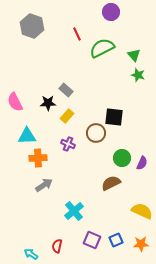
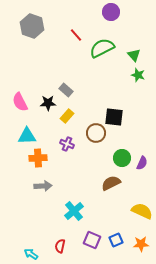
red line: moved 1 px left, 1 px down; rotated 16 degrees counterclockwise
pink semicircle: moved 5 px right
purple cross: moved 1 px left
gray arrow: moved 1 px left, 1 px down; rotated 30 degrees clockwise
red semicircle: moved 3 px right
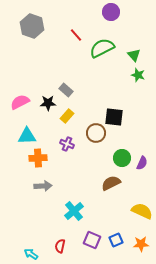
pink semicircle: rotated 90 degrees clockwise
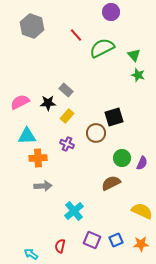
black square: rotated 24 degrees counterclockwise
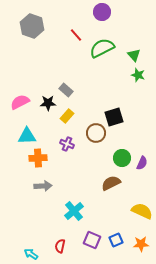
purple circle: moved 9 px left
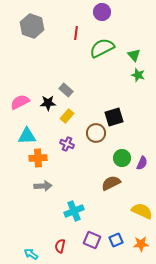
red line: moved 2 px up; rotated 48 degrees clockwise
cyan cross: rotated 18 degrees clockwise
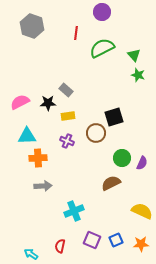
yellow rectangle: moved 1 px right; rotated 40 degrees clockwise
purple cross: moved 3 px up
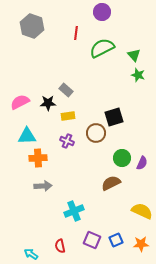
red semicircle: rotated 24 degrees counterclockwise
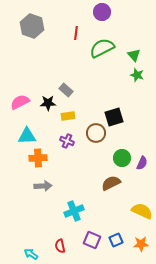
green star: moved 1 px left
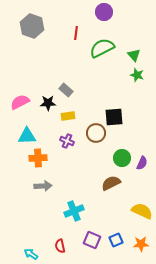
purple circle: moved 2 px right
black square: rotated 12 degrees clockwise
